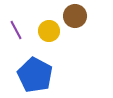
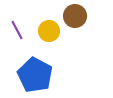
purple line: moved 1 px right
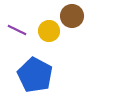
brown circle: moved 3 px left
purple line: rotated 36 degrees counterclockwise
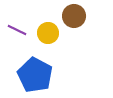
brown circle: moved 2 px right
yellow circle: moved 1 px left, 2 px down
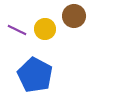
yellow circle: moved 3 px left, 4 px up
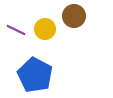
purple line: moved 1 px left
